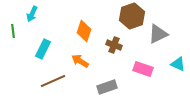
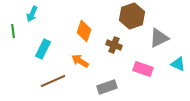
gray triangle: moved 1 px right, 4 px down
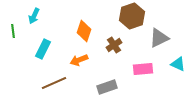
cyan arrow: moved 2 px right, 2 px down
brown cross: rotated 35 degrees clockwise
orange arrow: moved 1 px left, 1 px up; rotated 54 degrees counterclockwise
pink rectangle: rotated 24 degrees counterclockwise
brown line: moved 1 px right, 2 px down
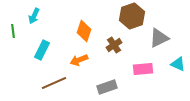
cyan rectangle: moved 1 px left, 1 px down
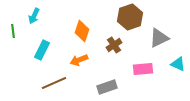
brown hexagon: moved 2 px left, 1 px down
orange diamond: moved 2 px left
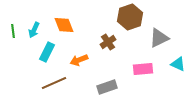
cyan arrow: moved 14 px down
orange diamond: moved 18 px left, 6 px up; rotated 40 degrees counterclockwise
brown cross: moved 6 px left, 3 px up
cyan rectangle: moved 5 px right, 2 px down
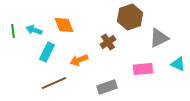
cyan arrow: rotated 84 degrees clockwise
